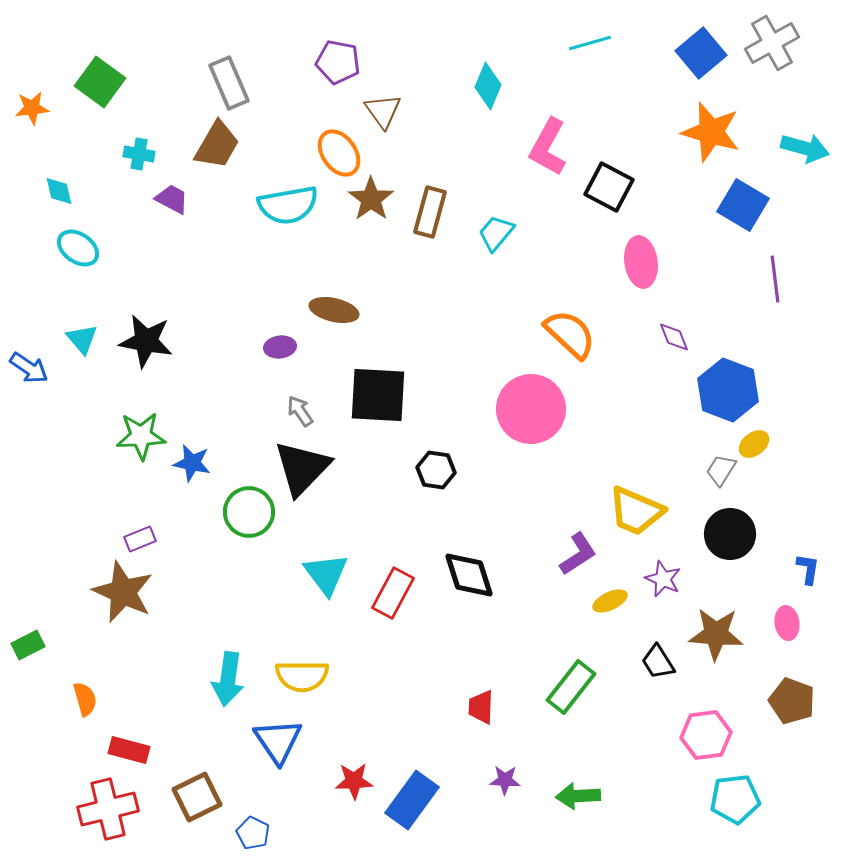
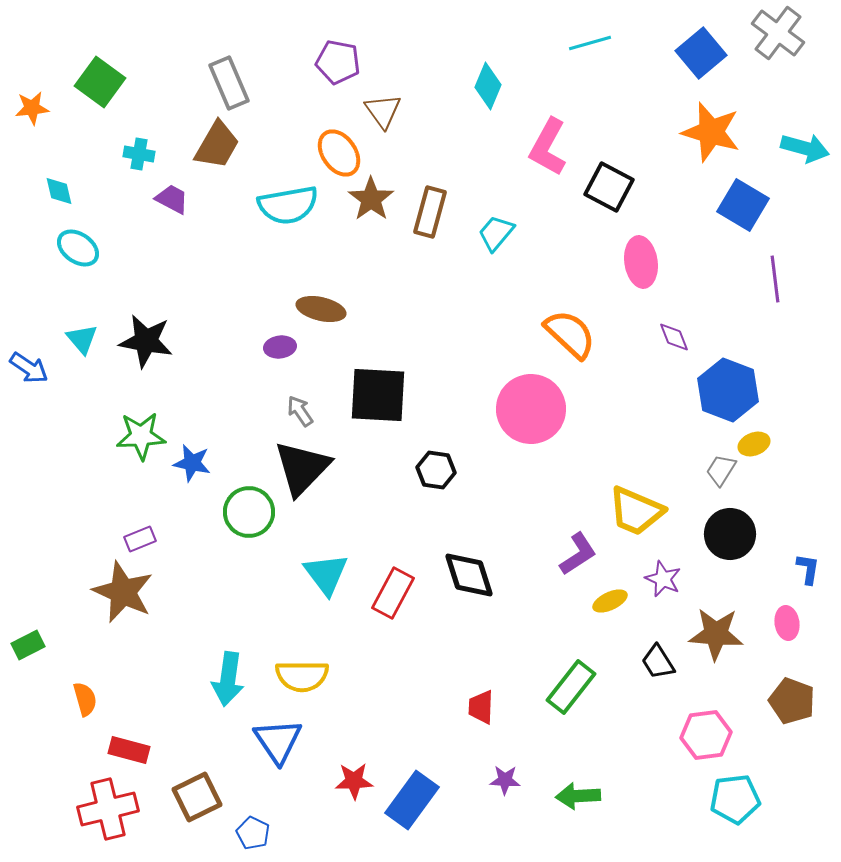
gray cross at (772, 43): moved 6 px right, 10 px up; rotated 24 degrees counterclockwise
brown ellipse at (334, 310): moved 13 px left, 1 px up
yellow ellipse at (754, 444): rotated 16 degrees clockwise
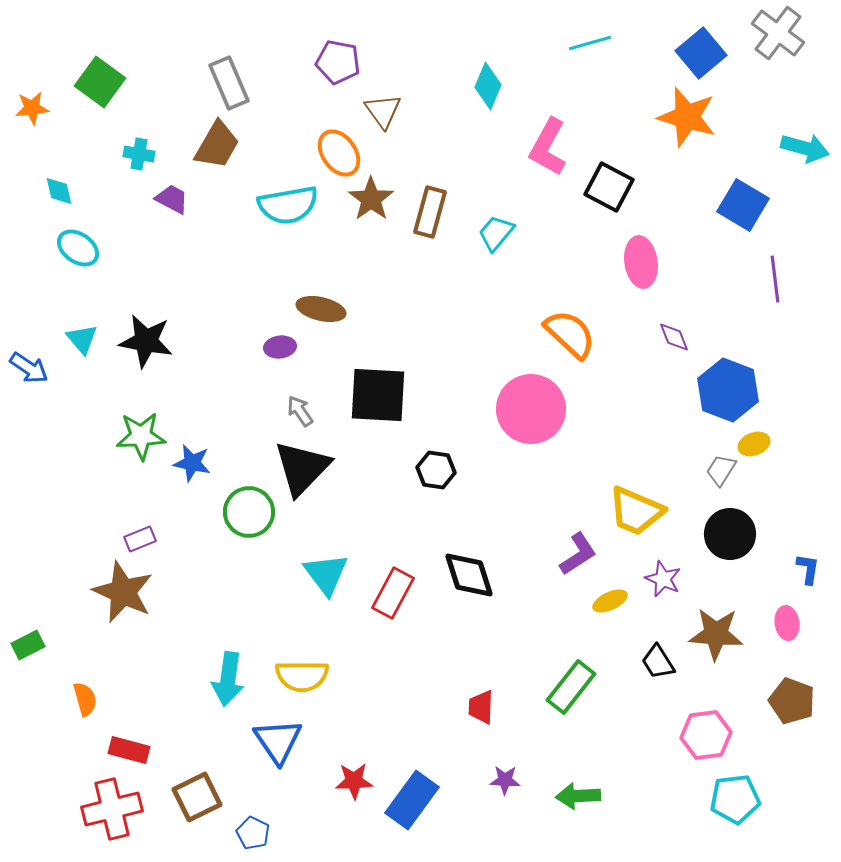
orange star at (711, 132): moved 24 px left, 15 px up
red cross at (108, 809): moved 4 px right
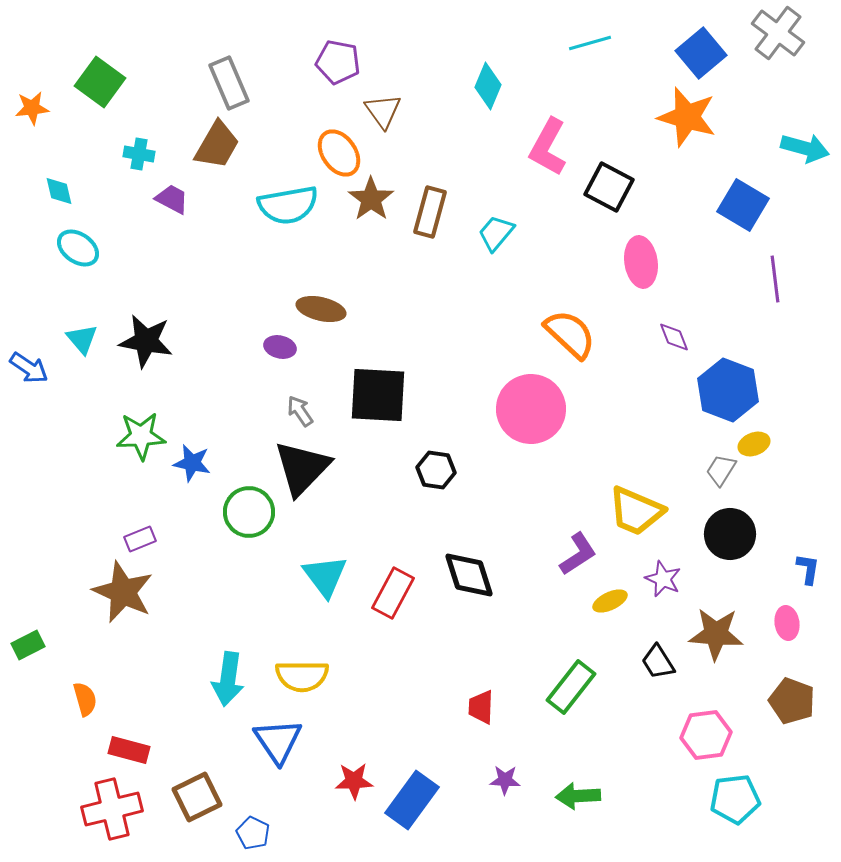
purple ellipse at (280, 347): rotated 20 degrees clockwise
cyan triangle at (326, 574): moved 1 px left, 2 px down
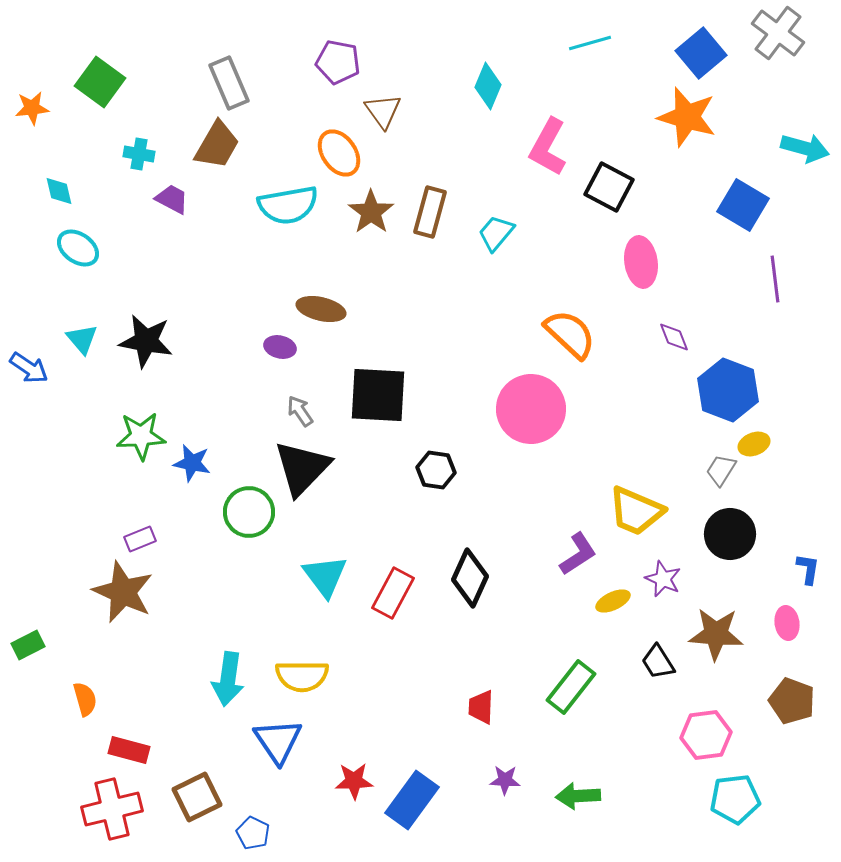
brown star at (371, 199): moved 13 px down
black diamond at (469, 575): moved 1 px right, 3 px down; rotated 42 degrees clockwise
yellow ellipse at (610, 601): moved 3 px right
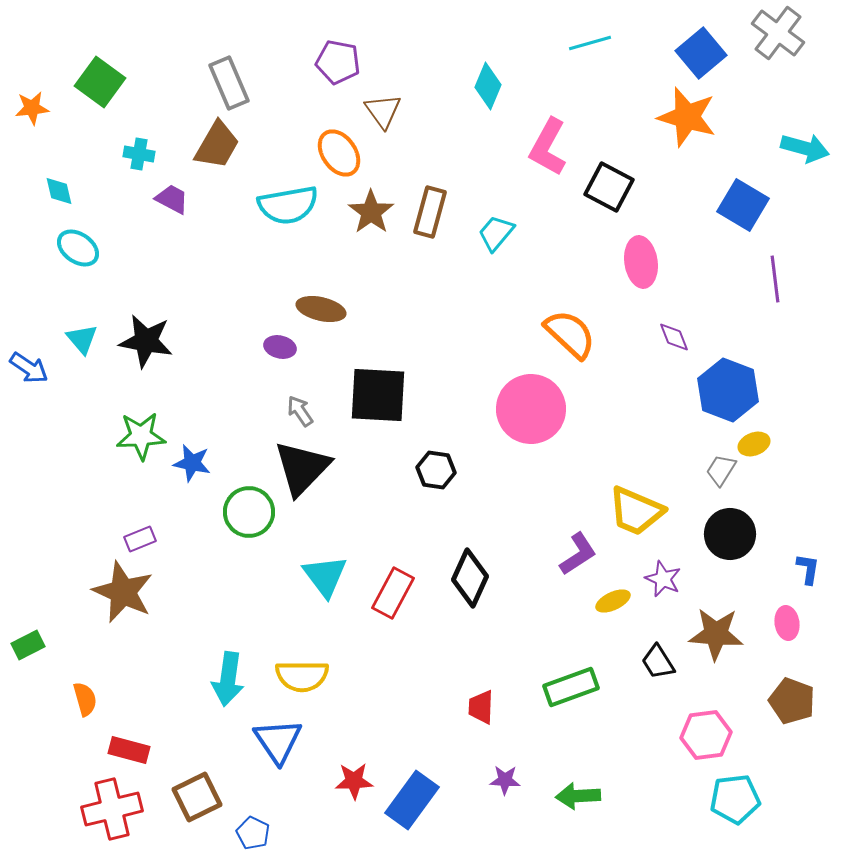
green rectangle at (571, 687): rotated 32 degrees clockwise
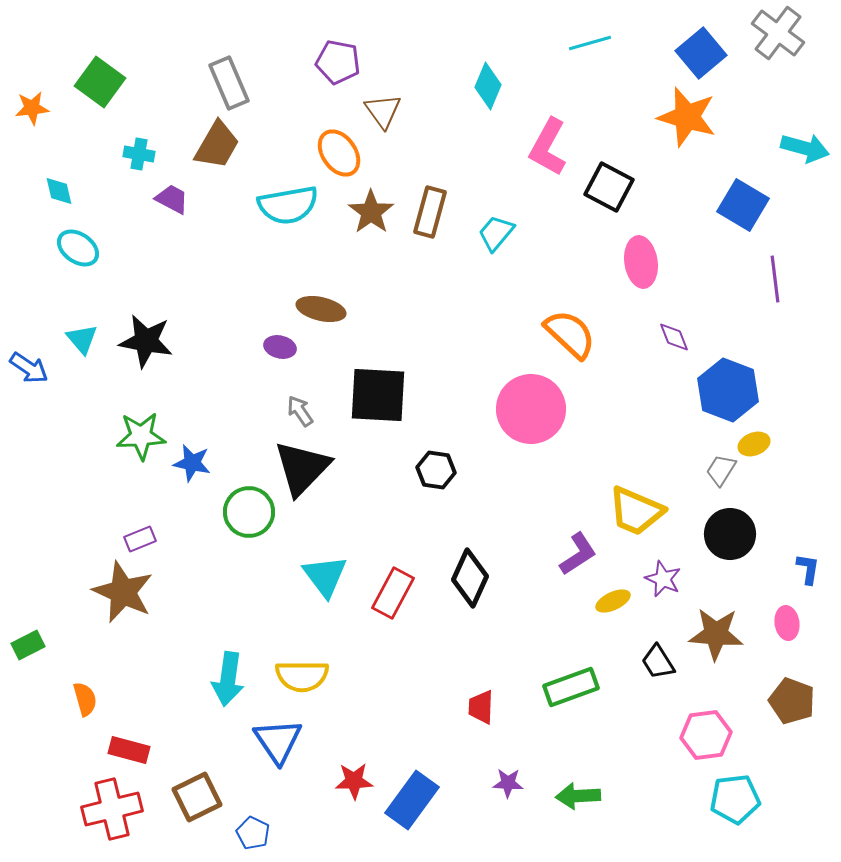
purple star at (505, 780): moved 3 px right, 3 px down
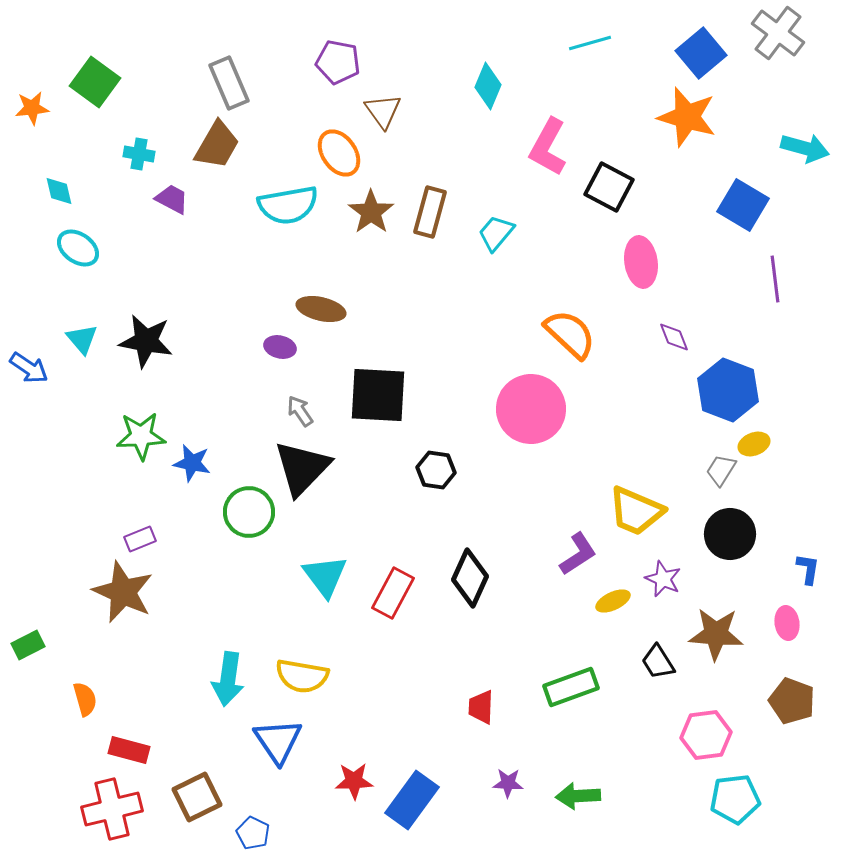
green square at (100, 82): moved 5 px left
yellow semicircle at (302, 676): rotated 10 degrees clockwise
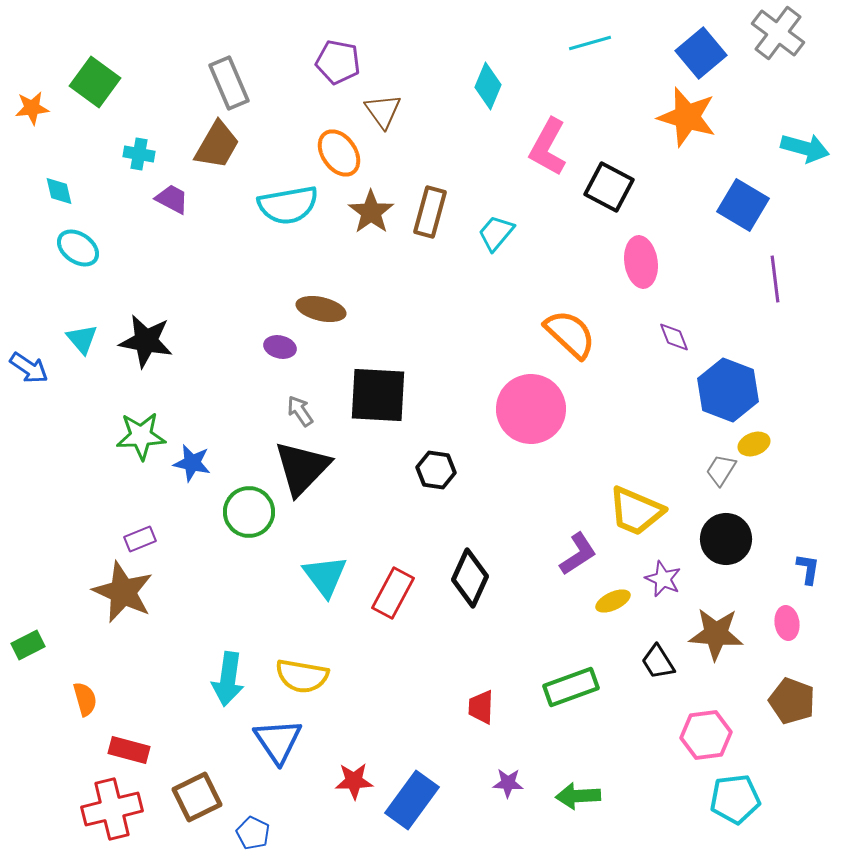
black circle at (730, 534): moved 4 px left, 5 px down
